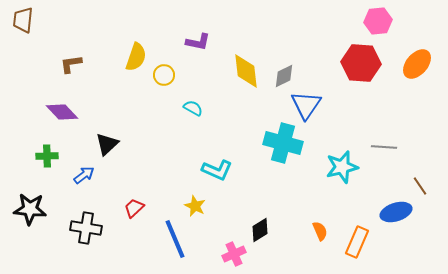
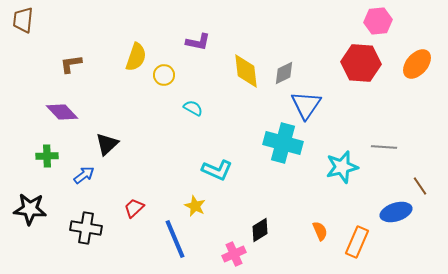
gray diamond: moved 3 px up
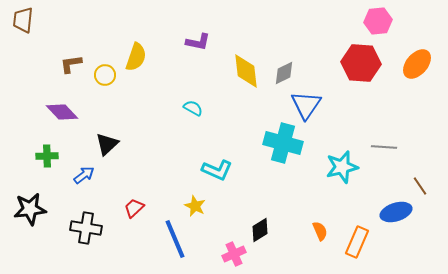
yellow circle: moved 59 px left
black star: rotated 12 degrees counterclockwise
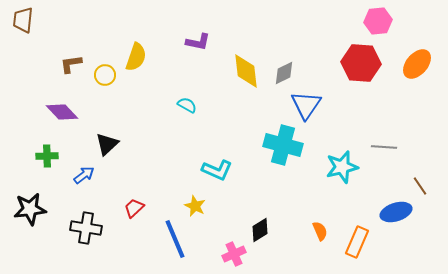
cyan semicircle: moved 6 px left, 3 px up
cyan cross: moved 2 px down
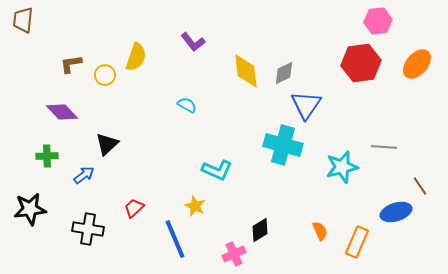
purple L-shape: moved 5 px left; rotated 40 degrees clockwise
red hexagon: rotated 12 degrees counterclockwise
black cross: moved 2 px right, 1 px down
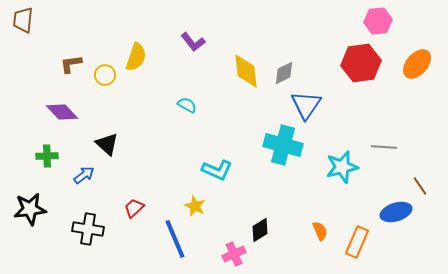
black triangle: rotated 35 degrees counterclockwise
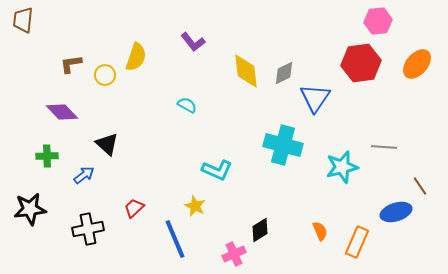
blue triangle: moved 9 px right, 7 px up
black cross: rotated 20 degrees counterclockwise
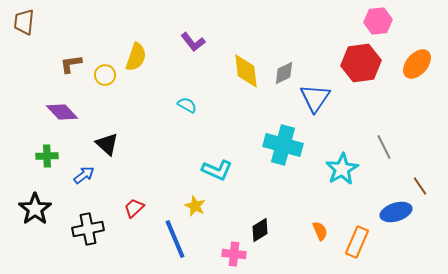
brown trapezoid: moved 1 px right, 2 px down
gray line: rotated 60 degrees clockwise
cyan star: moved 2 px down; rotated 16 degrees counterclockwise
black star: moved 5 px right; rotated 28 degrees counterclockwise
pink cross: rotated 30 degrees clockwise
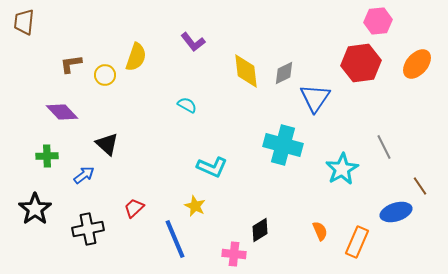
cyan L-shape: moved 5 px left, 3 px up
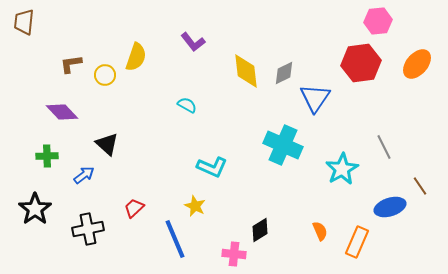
cyan cross: rotated 9 degrees clockwise
blue ellipse: moved 6 px left, 5 px up
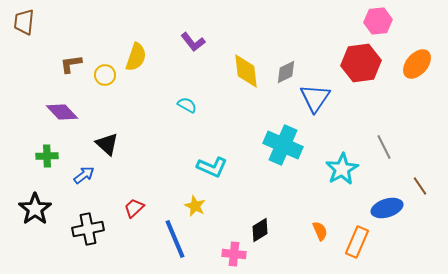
gray diamond: moved 2 px right, 1 px up
blue ellipse: moved 3 px left, 1 px down
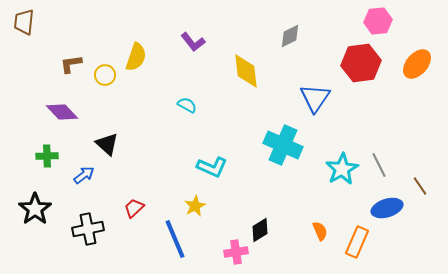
gray diamond: moved 4 px right, 36 px up
gray line: moved 5 px left, 18 px down
yellow star: rotated 20 degrees clockwise
pink cross: moved 2 px right, 2 px up; rotated 15 degrees counterclockwise
